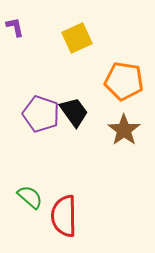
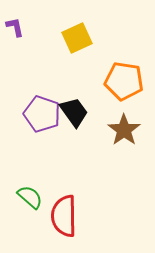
purple pentagon: moved 1 px right
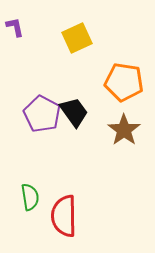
orange pentagon: moved 1 px down
purple pentagon: rotated 9 degrees clockwise
green semicircle: rotated 40 degrees clockwise
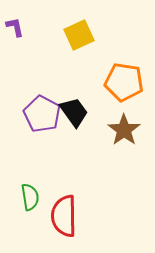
yellow square: moved 2 px right, 3 px up
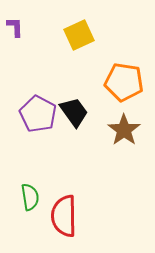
purple L-shape: rotated 10 degrees clockwise
purple pentagon: moved 4 px left
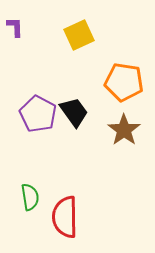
red semicircle: moved 1 px right, 1 px down
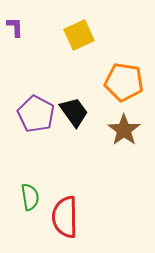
purple pentagon: moved 2 px left
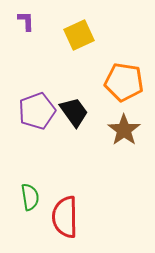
purple L-shape: moved 11 px right, 6 px up
purple pentagon: moved 1 px right, 3 px up; rotated 24 degrees clockwise
